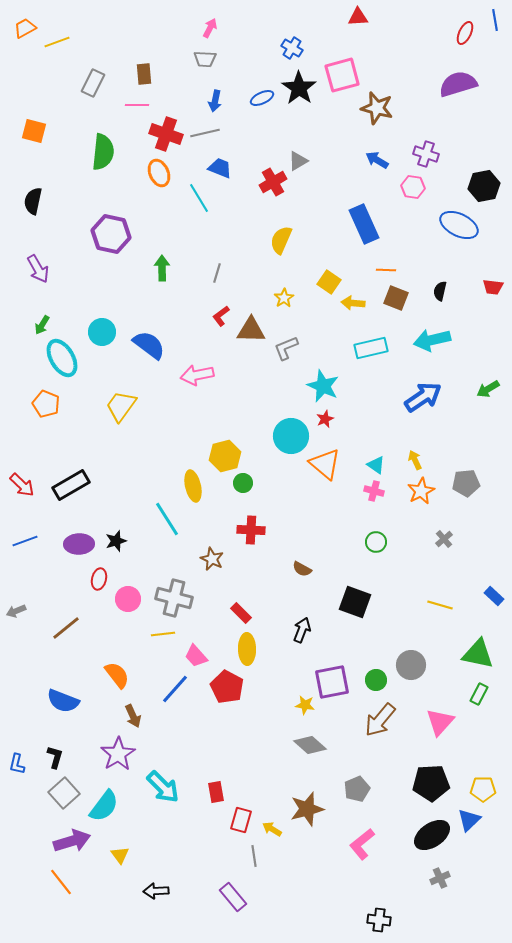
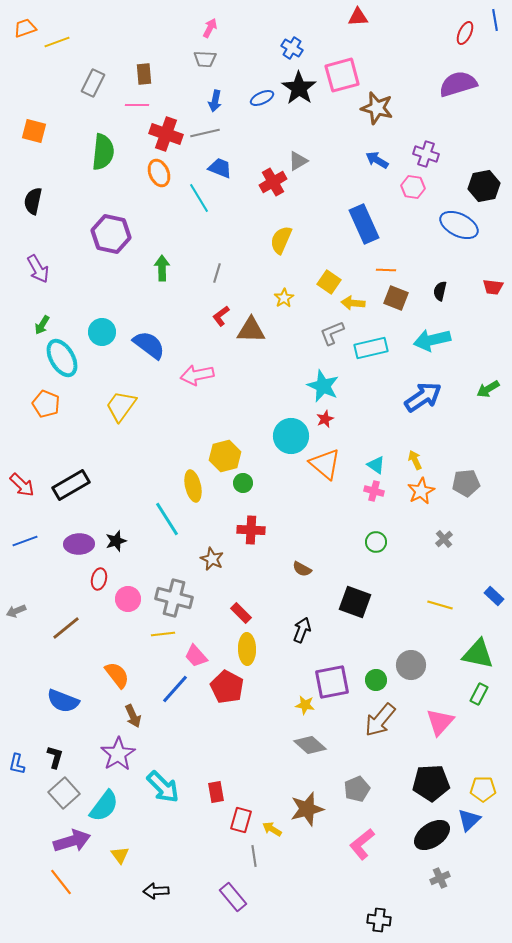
orange trapezoid at (25, 28): rotated 10 degrees clockwise
gray L-shape at (286, 348): moved 46 px right, 15 px up
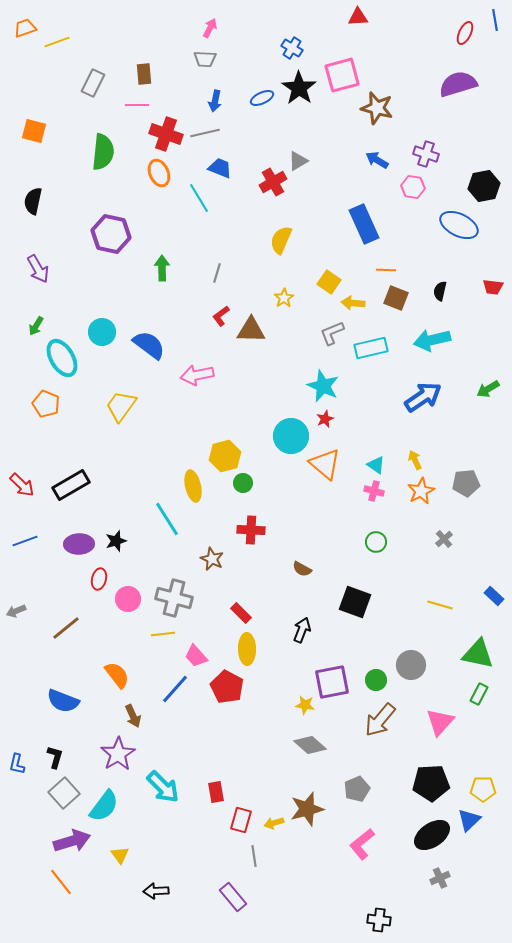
green arrow at (42, 325): moved 6 px left, 1 px down
yellow arrow at (272, 829): moved 2 px right, 6 px up; rotated 48 degrees counterclockwise
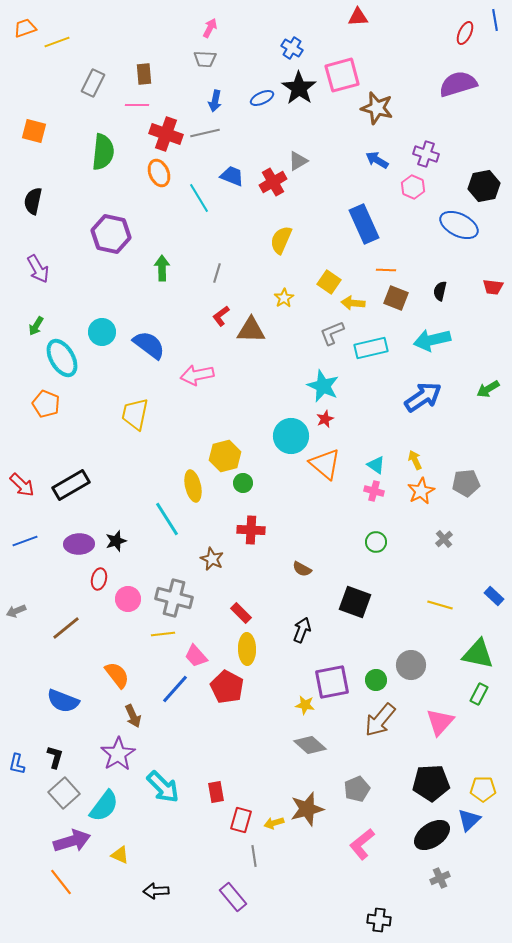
blue trapezoid at (220, 168): moved 12 px right, 8 px down
pink hexagon at (413, 187): rotated 15 degrees clockwise
yellow trapezoid at (121, 406): moved 14 px right, 8 px down; rotated 24 degrees counterclockwise
yellow triangle at (120, 855): rotated 30 degrees counterclockwise
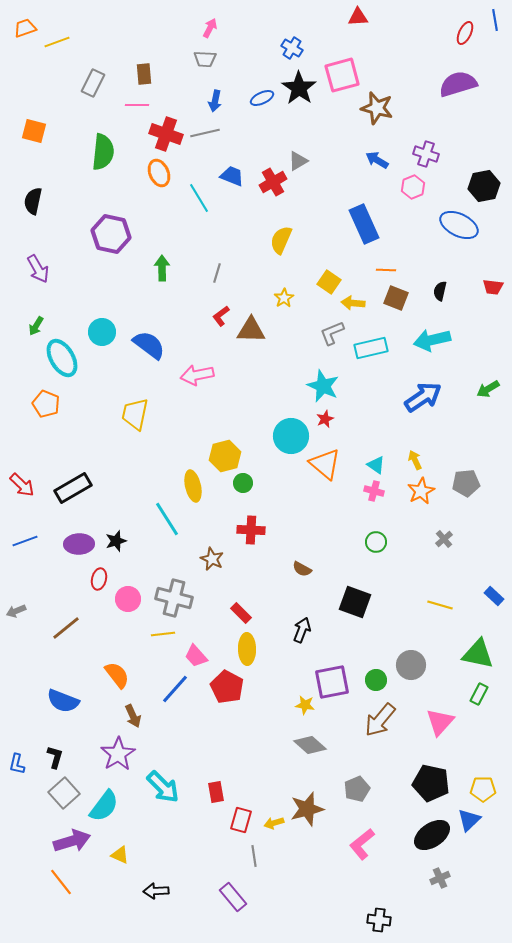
pink hexagon at (413, 187): rotated 15 degrees clockwise
black rectangle at (71, 485): moved 2 px right, 3 px down
black pentagon at (431, 783): rotated 15 degrees clockwise
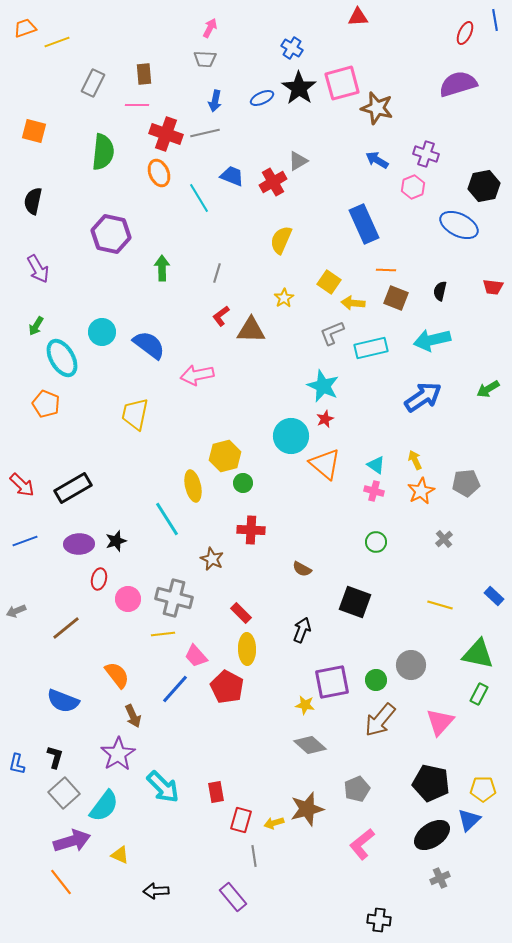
pink square at (342, 75): moved 8 px down
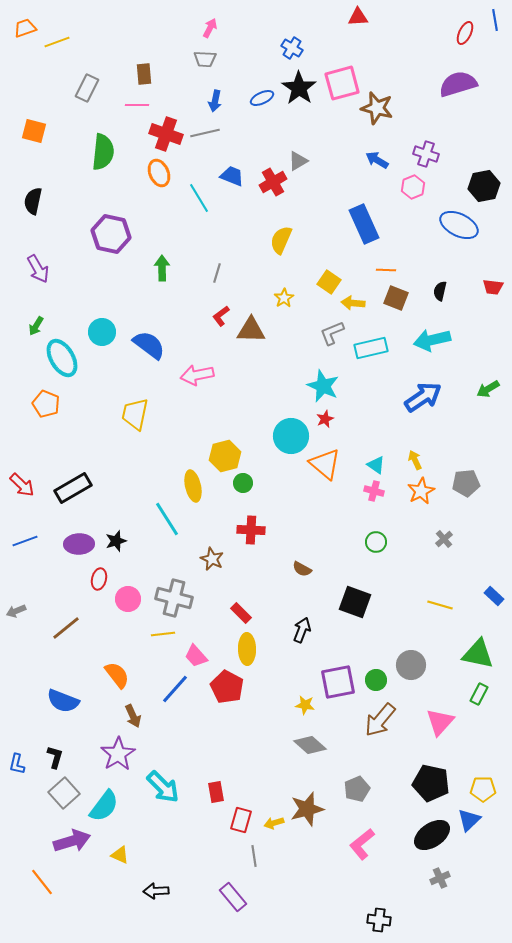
gray rectangle at (93, 83): moved 6 px left, 5 px down
purple square at (332, 682): moved 6 px right
orange line at (61, 882): moved 19 px left
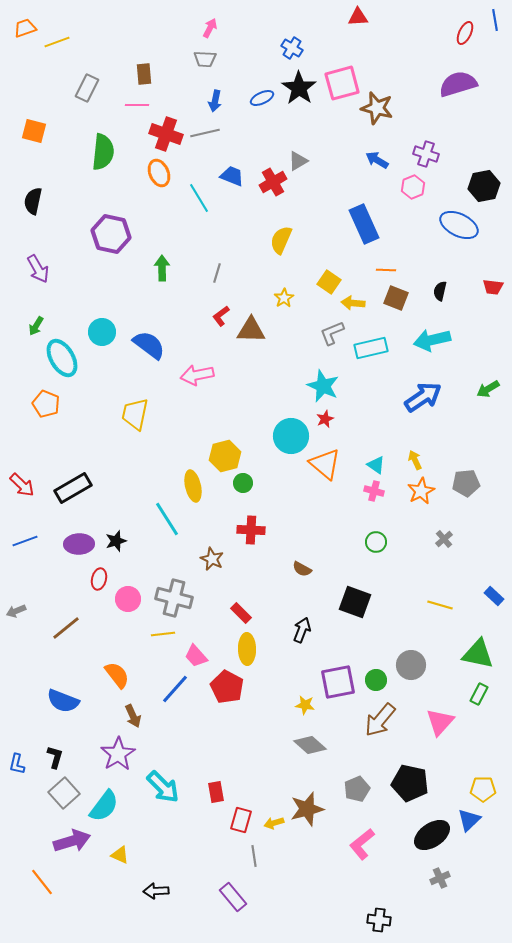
black pentagon at (431, 783): moved 21 px left
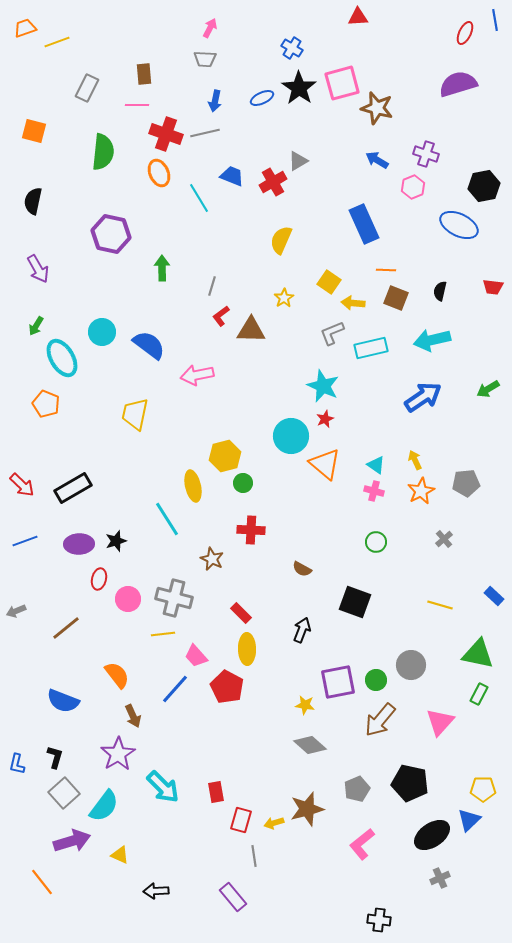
gray line at (217, 273): moved 5 px left, 13 px down
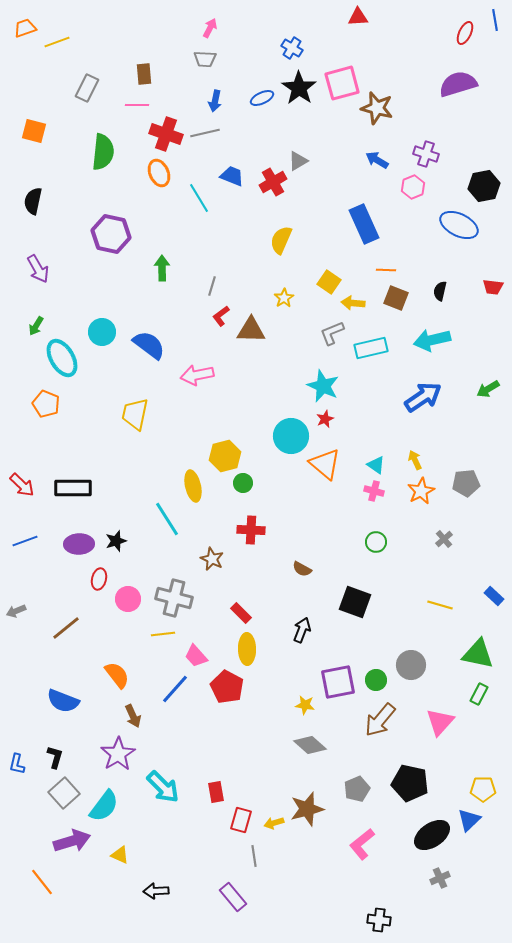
black rectangle at (73, 488): rotated 30 degrees clockwise
